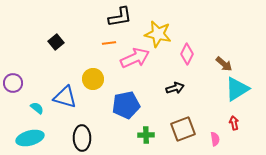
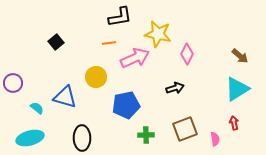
brown arrow: moved 16 px right, 8 px up
yellow circle: moved 3 px right, 2 px up
brown square: moved 2 px right
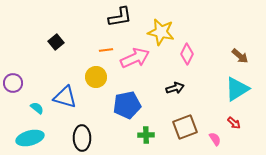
yellow star: moved 3 px right, 2 px up
orange line: moved 3 px left, 7 px down
blue pentagon: moved 1 px right
red arrow: rotated 144 degrees clockwise
brown square: moved 2 px up
pink semicircle: rotated 24 degrees counterclockwise
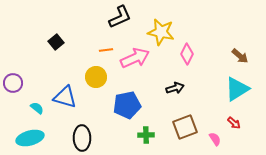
black L-shape: rotated 15 degrees counterclockwise
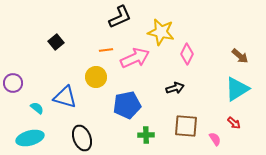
brown square: moved 1 px right, 1 px up; rotated 25 degrees clockwise
black ellipse: rotated 20 degrees counterclockwise
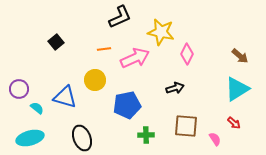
orange line: moved 2 px left, 1 px up
yellow circle: moved 1 px left, 3 px down
purple circle: moved 6 px right, 6 px down
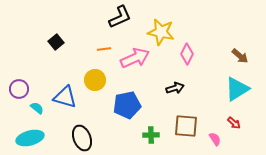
green cross: moved 5 px right
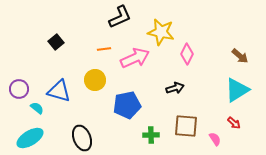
cyan triangle: moved 1 px down
blue triangle: moved 6 px left, 6 px up
cyan ellipse: rotated 16 degrees counterclockwise
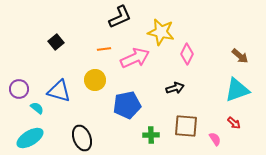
cyan triangle: rotated 12 degrees clockwise
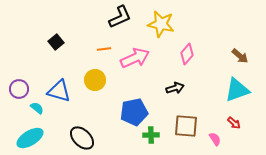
yellow star: moved 8 px up
pink diamond: rotated 15 degrees clockwise
blue pentagon: moved 7 px right, 7 px down
black ellipse: rotated 25 degrees counterclockwise
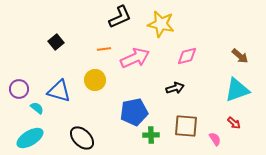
pink diamond: moved 2 px down; rotated 35 degrees clockwise
